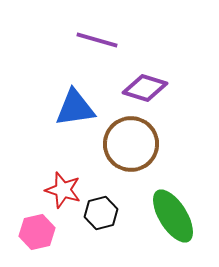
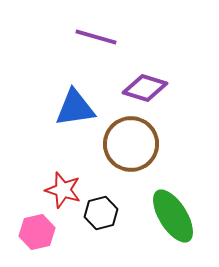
purple line: moved 1 px left, 3 px up
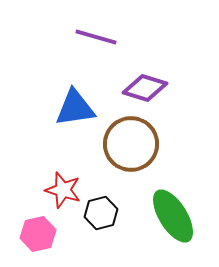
pink hexagon: moved 1 px right, 2 px down
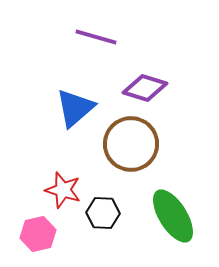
blue triangle: rotated 33 degrees counterclockwise
black hexagon: moved 2 px right; rotated 16 degrees clockwise
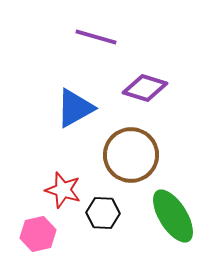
blue triangle: rotated 12 degrees clockwise
brown circle: moved 11 px down
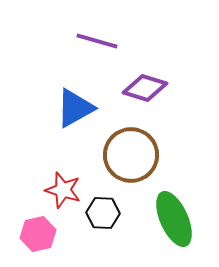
purple line: moved 1 px right, 4 px down
green ellipse: moved 1 px right, 3 px down; rotated 8 degrees clockwise
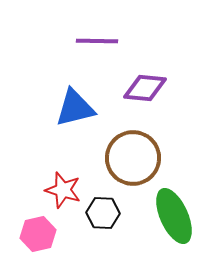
purple line: rotated 15 degrees counterclockwise
purple diamond: rotated 12 degrees counterclockwise
blue triangle: rotated 15 degrees clockwise
brown circle: moved 2 px right, 3 px down
green ellipse: moved 3 px up
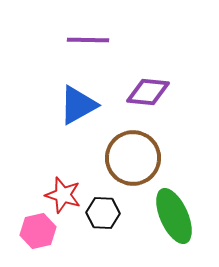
purple line: moved 9 px left, 1 px up
purple diamond: moved 3 px right, 4 px down
blue triangle: moved 3 px right, 3 px up; rotated 15 degrees counterclockwise
red star: moved 5 px down
pink hexagon: moved 3 px up
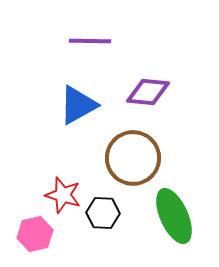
purple line: moved 2 px right, 1 px down
pink hexagon: moved 3 px left, 3 px down
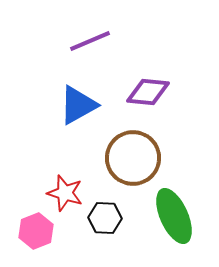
purple line: rotated 24 degrees counterclockwise
red star: moved 2 px right, 2 px up
black hexagon: moved 2 px right, 5 px down
pink hexagon: moved 1 px right, 3 px up; rotated 8 degrees counterclockwise
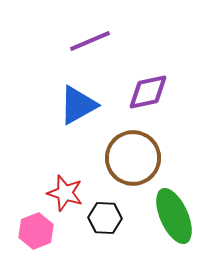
purple diamond: rotated 18 degrees counterclockwise
